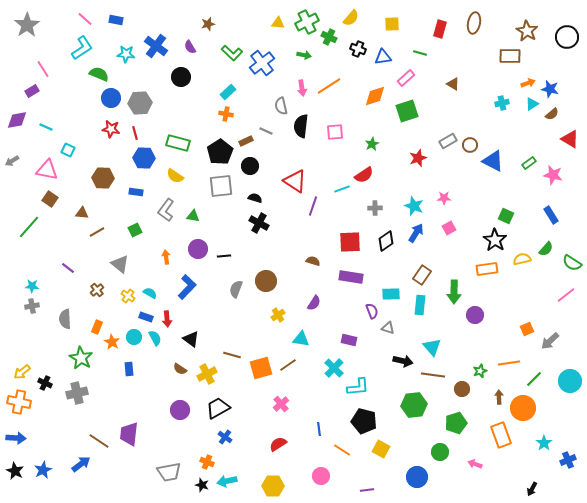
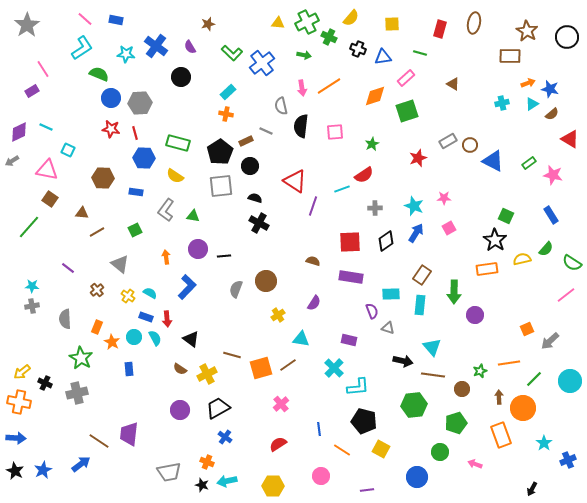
purple diamond at (17, 120): moved 2 px right, 12 px down; rotated 15 degrees counterclockwise
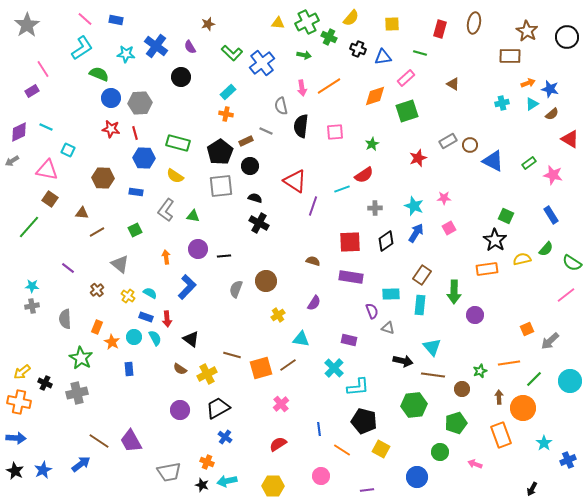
purple trapezoid at (129, 434): moved 2 px right, 7 px down; rotated 35 degrees counterclockwise
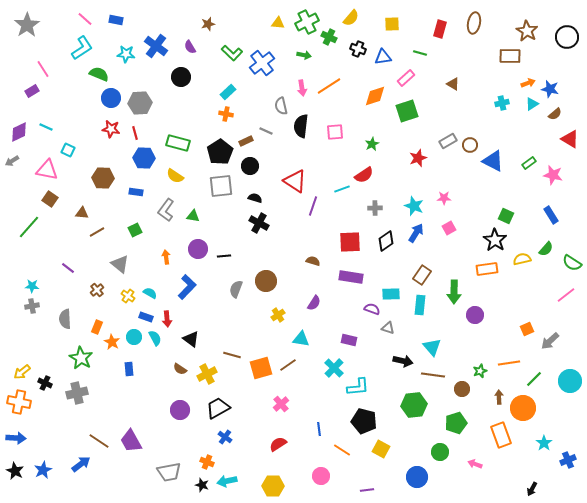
brown semicircle at (552, 114): moved 3 px right
purple semicircle at (372, 311): moved 2 px up; rotated 49 degrees counterclockwise
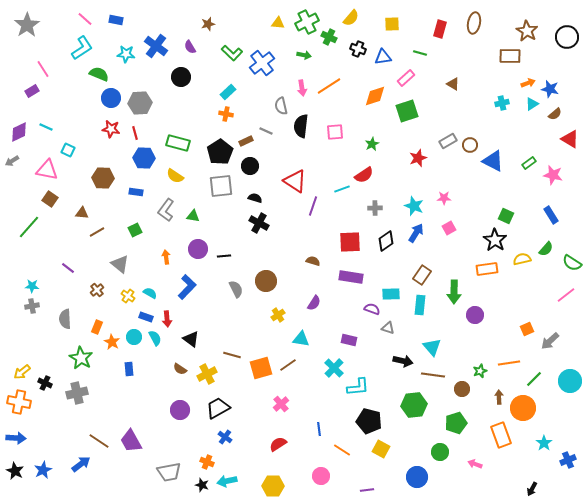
gray semicircle at (236, 289): rotated 132 degrees clockwise
black pentagon at (364, 421): moved 5 px right
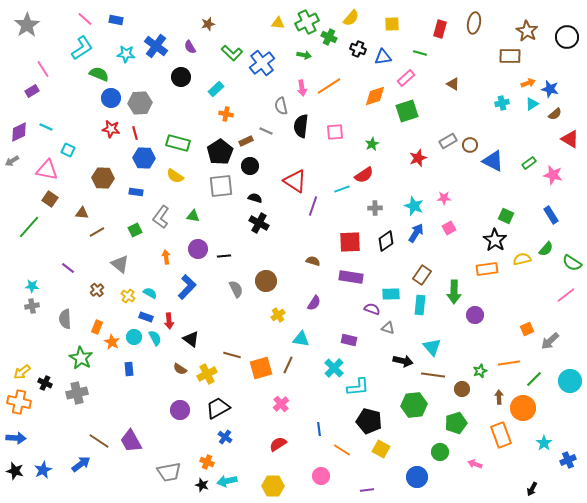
cyan rectangle at (228, 92): moved 12 px left, 3 px up
gray L-shape at (166, 210): moved 5 px left, 7 px down
red arrow at (167, 319): moved 2 px right, 2 px down
brown line at (288, 365): rotated 30 degrees counterclockwise
black star at (15, 471): rotated 12 degrees counterclockwise
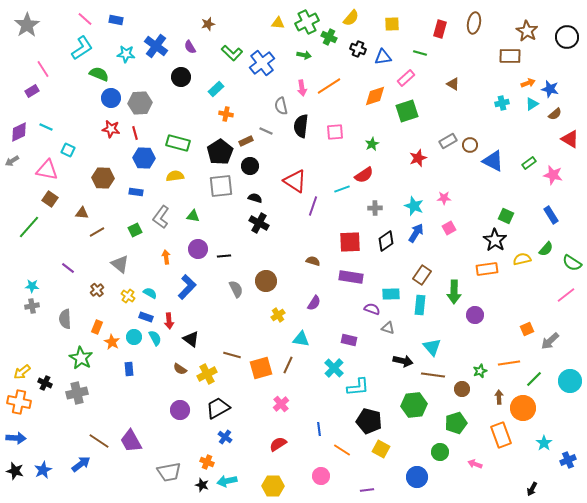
yellow semicircle at (175, 176): rotated 138 degrees clockwise
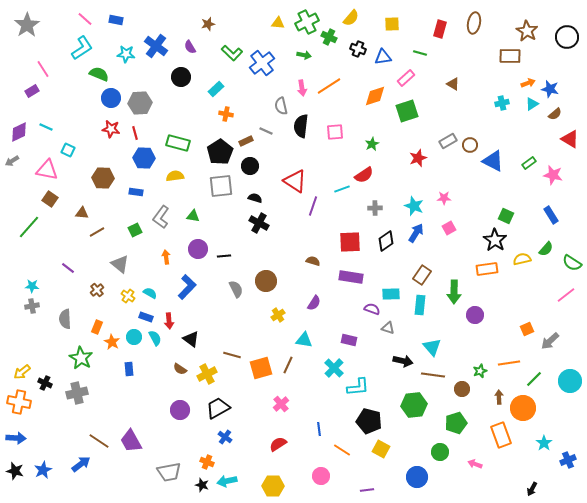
cyan triangle at (301, 339): moved 3 px right, 1 px down
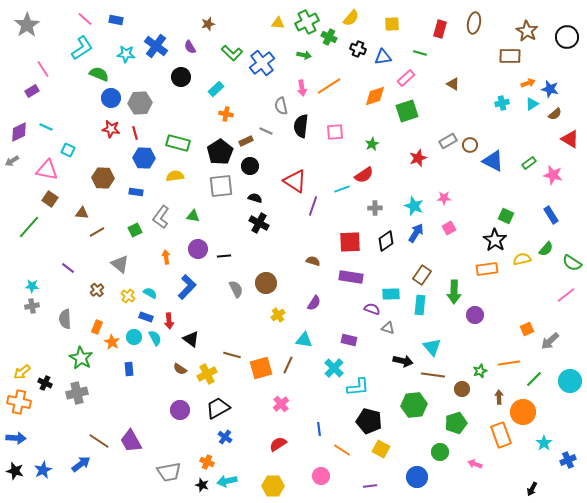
brown circle at (266, 281): moved 2 px down
orange circle at (523, 408): moved 4 px down
purple line at (367, 490): moved 3 px right, 4 px up
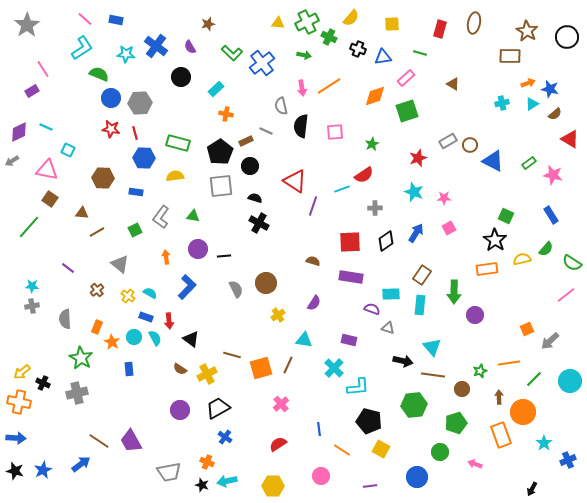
cyan star at (414, 206): moved 14 px up
black cross at (45, 383): moved 2 px left
